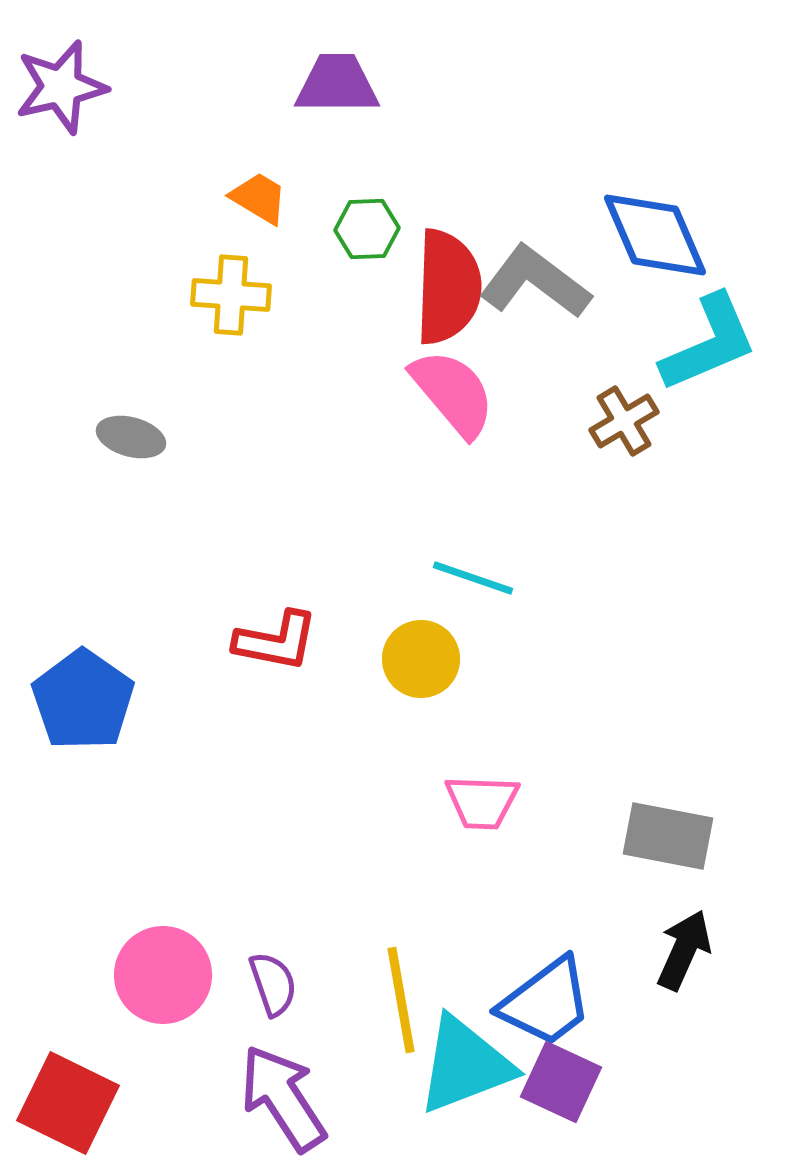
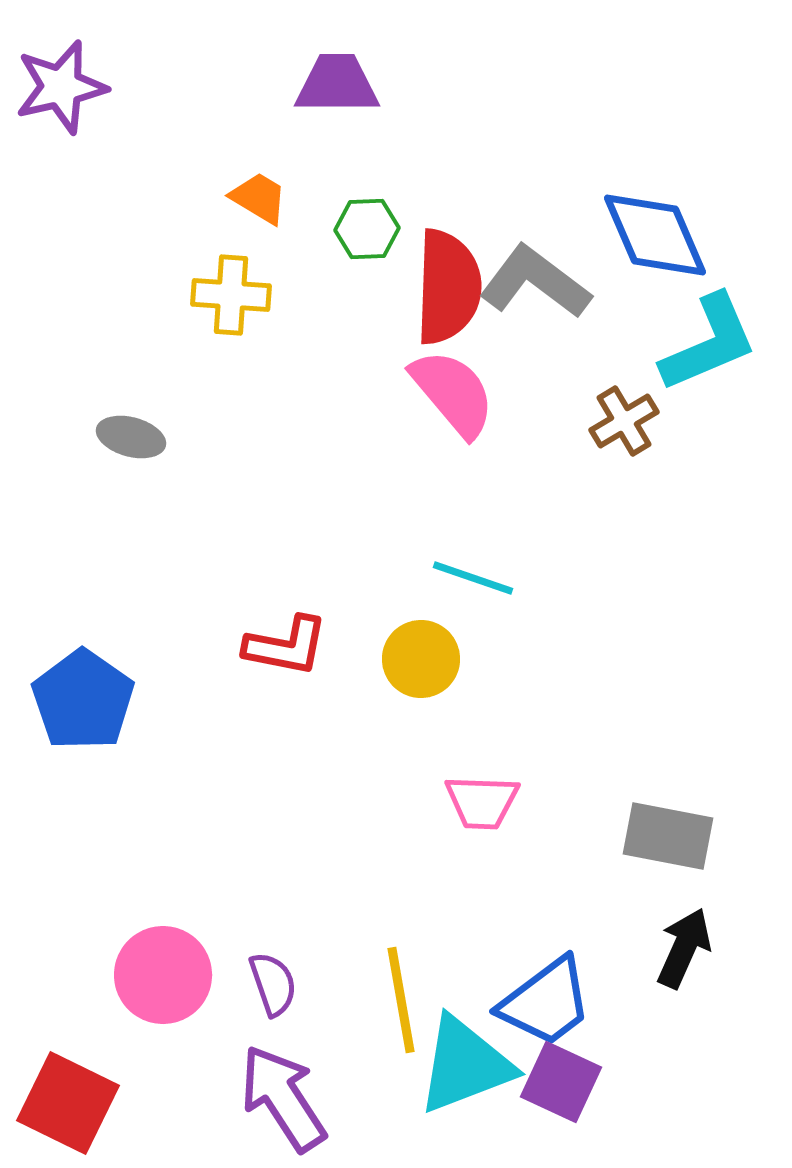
red L-shape: moved 10 px right, 5 px down
black arrow: moved 2 px up
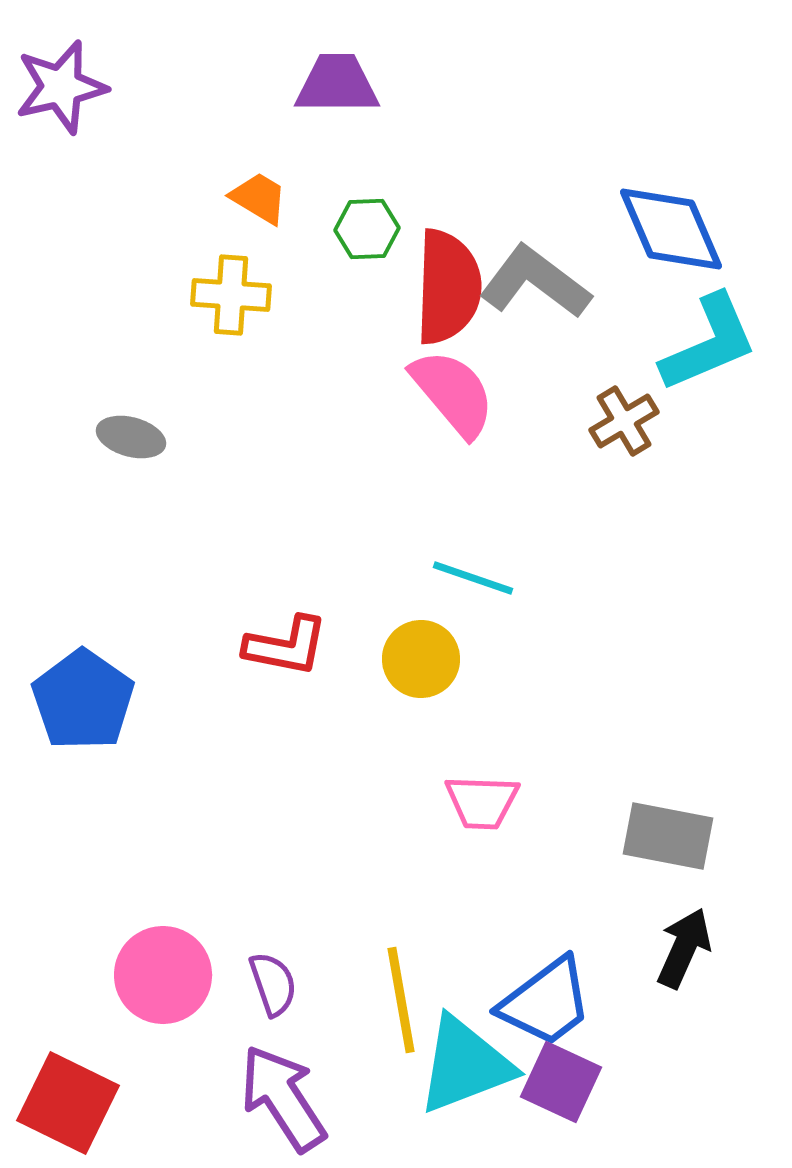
blue diamond: moved 16 px right, 6 px up
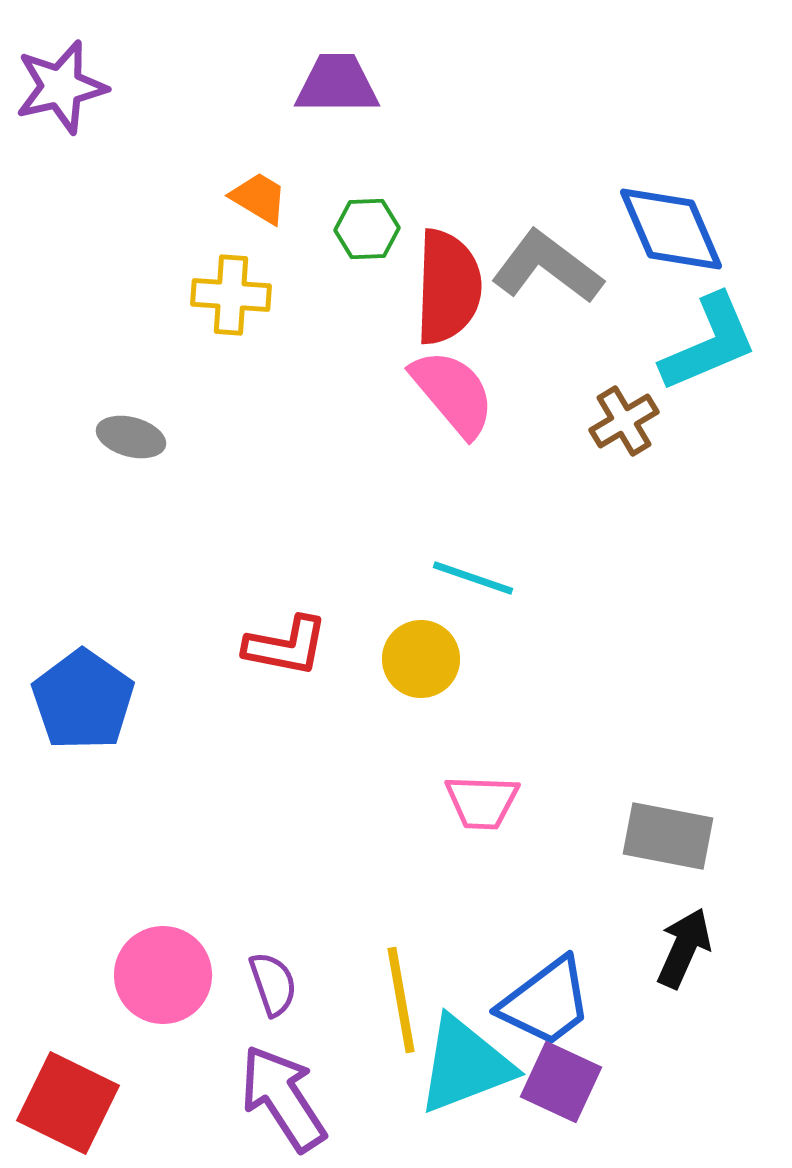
gray L-shape: moved 12 px right, 15 px up
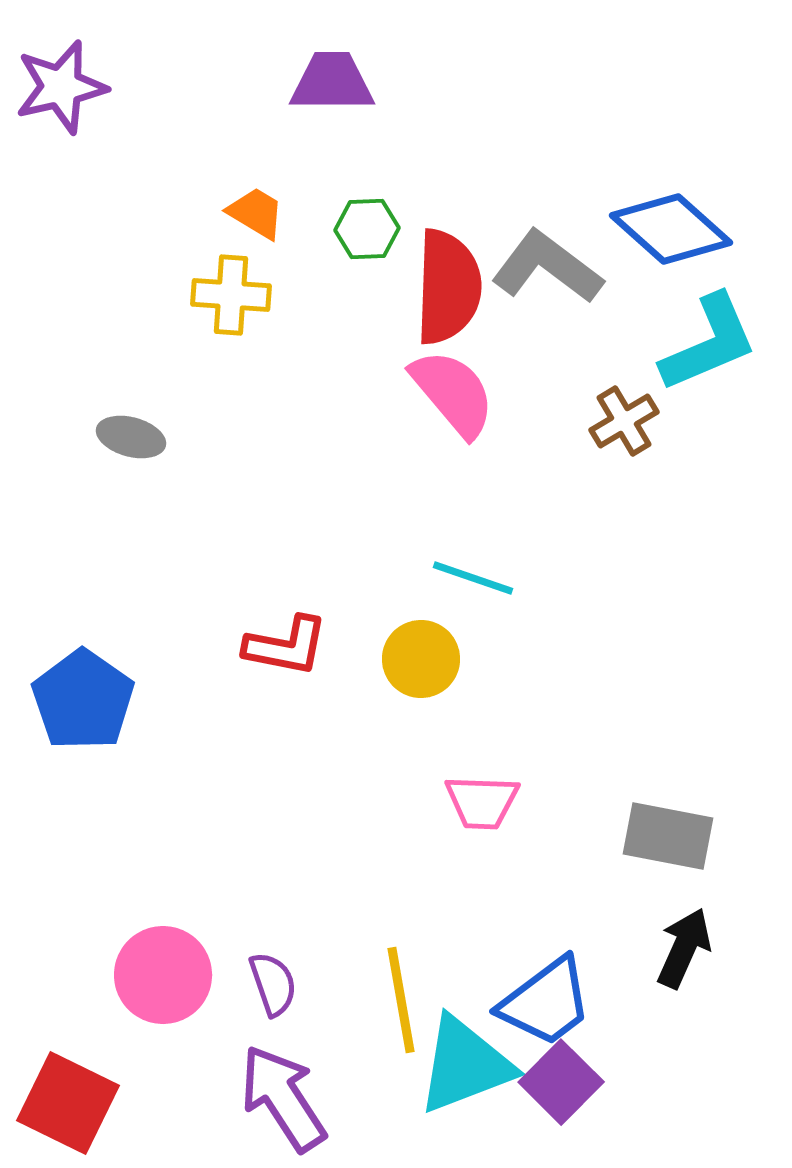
purple trapezoid: moved 5 px left, 2 px up
orange trapezoid: moved 3 px left, 15 px down
blue diamond: rotated 25 degrees counterclockwise
purple square: rotated 20 degrees clockwise
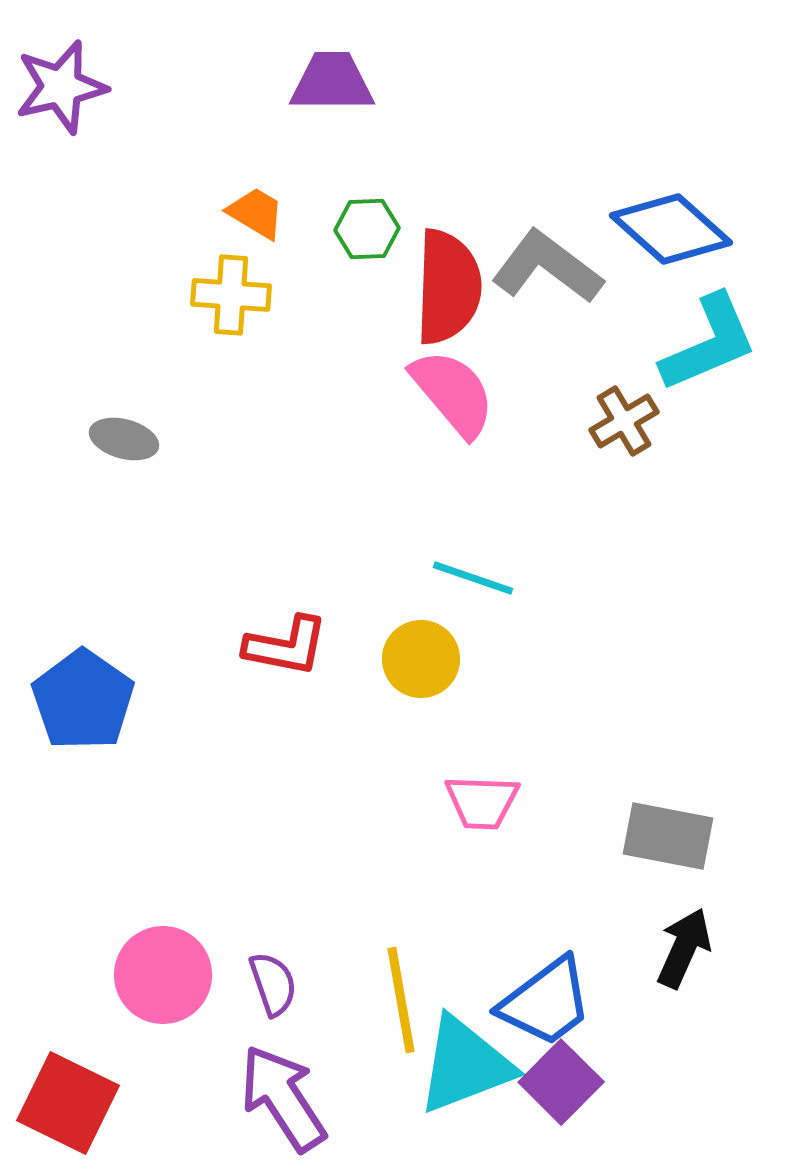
gray ellipse: moved 7 px left, 2 px down
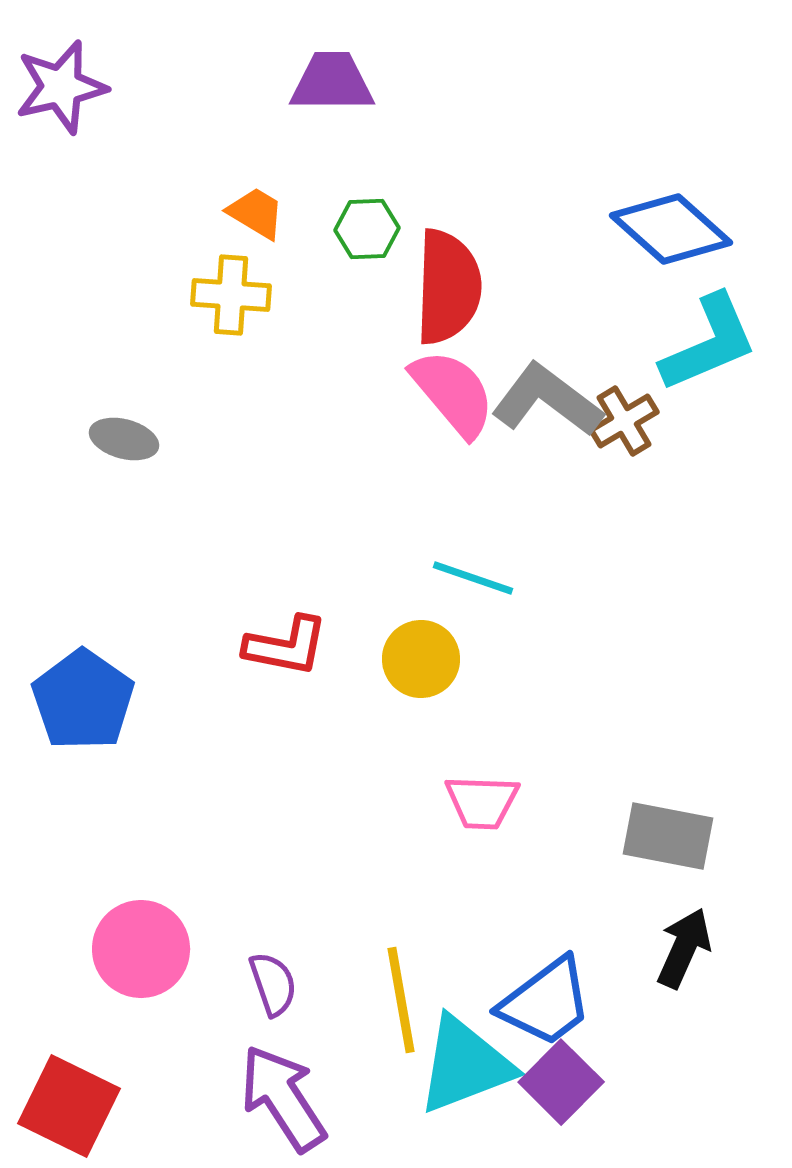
gray L-shape: moved 133 px down
pink circle: moved 22 px left, 26 px up
red square: moved 1 px right, 3 px down
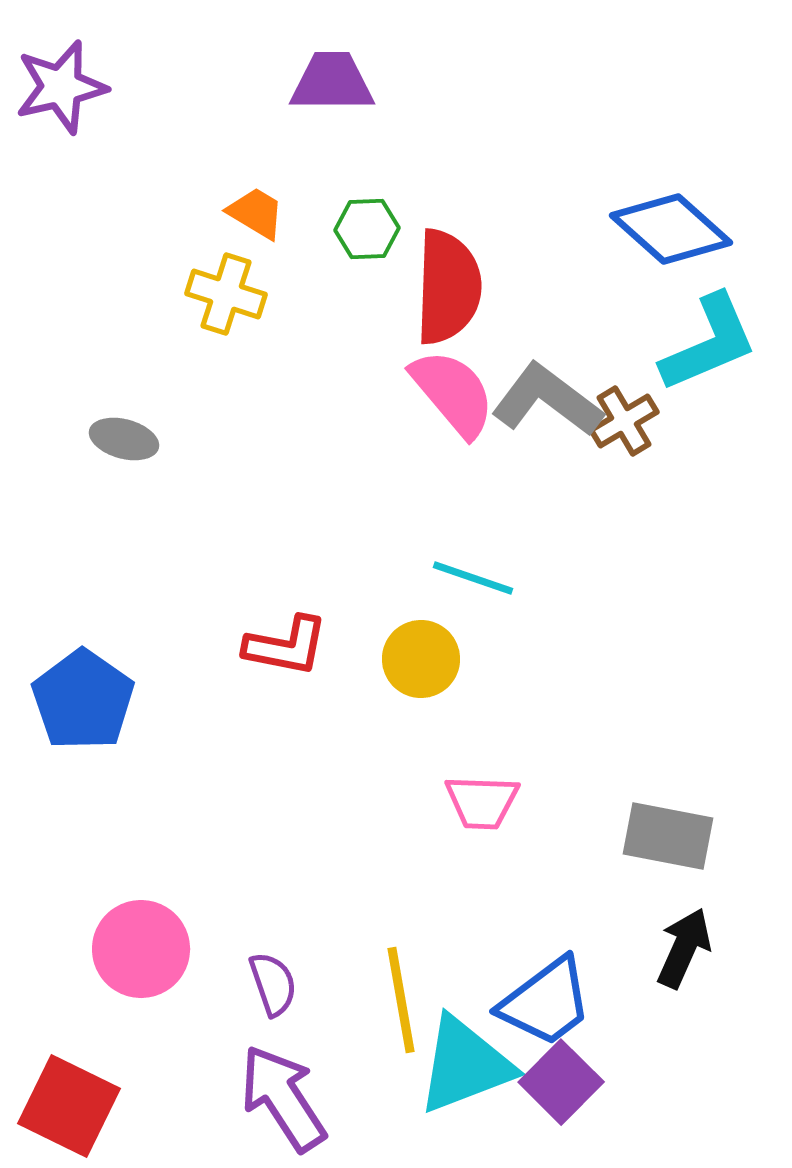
yellow cross: moved 5 px left, 1 px up; rotated 14 degrees clockwise
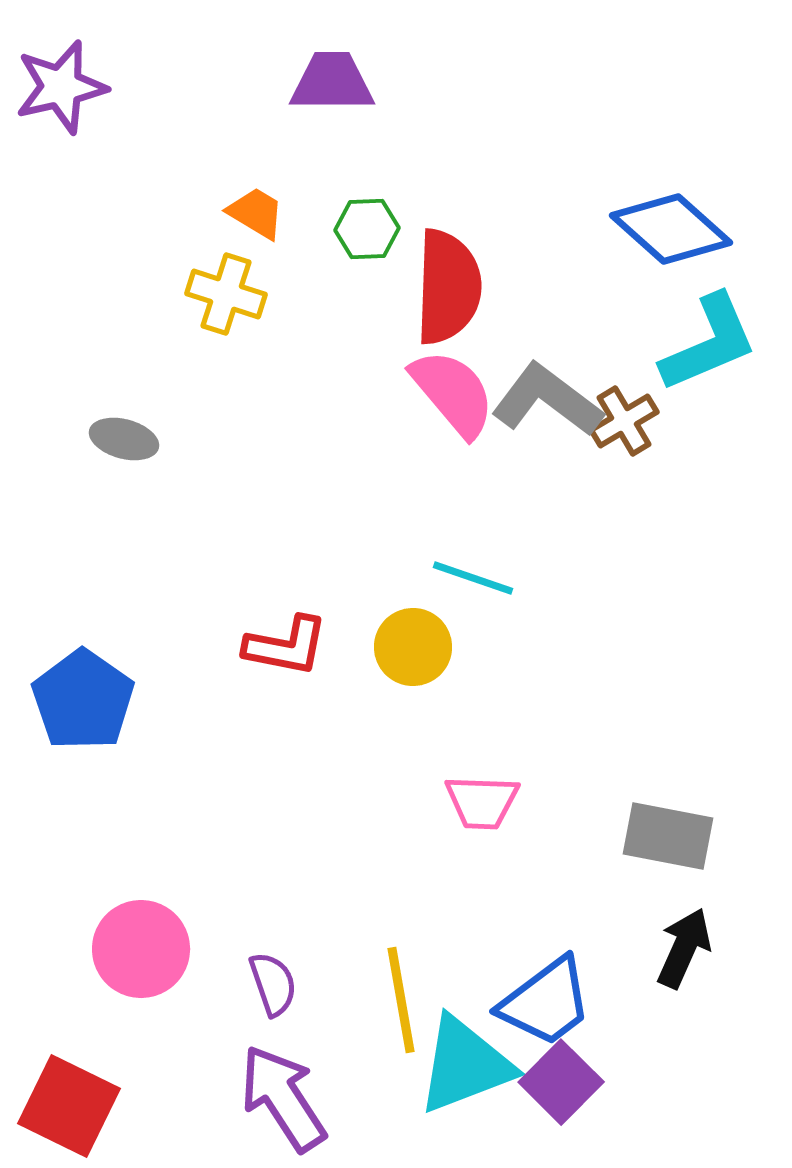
yellow circle: moved 8 px left, 12 px up
